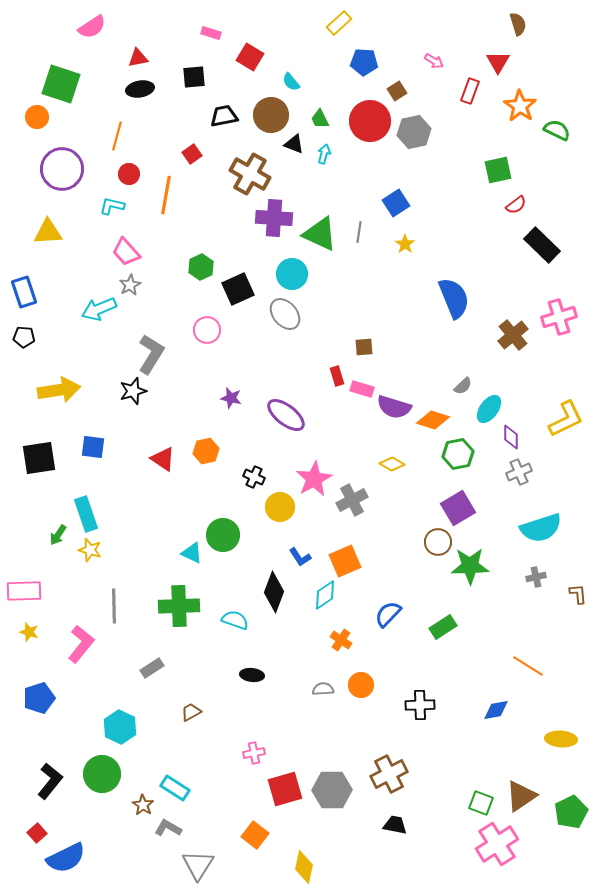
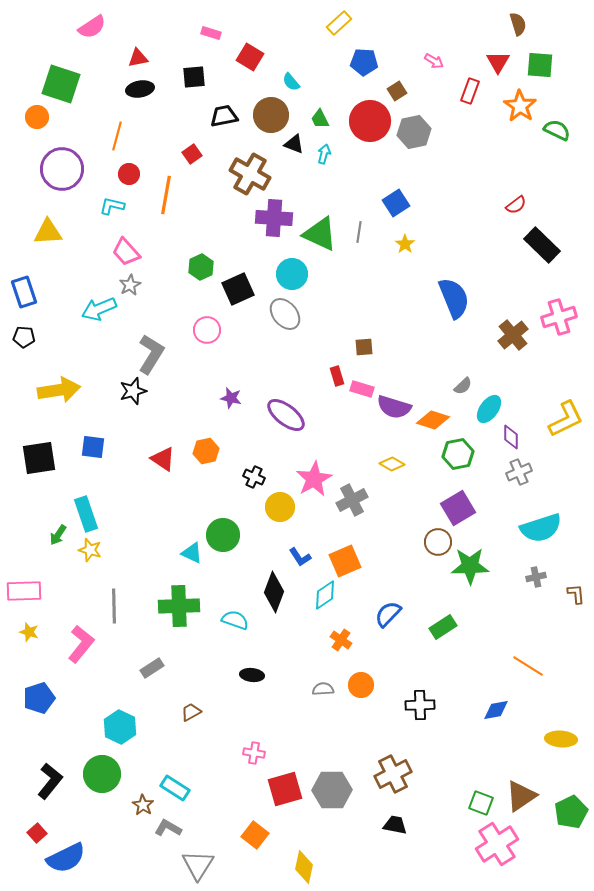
green square at (498, 170): moved 42 px right, 105 px up; rotated 16 degrees clockwise
brown L-shape at (578, 594): moved 2 px left
pink cross at (254, 753): rotated 20 degrees clockwise
brown cross at (389, 774): moved 4 px right
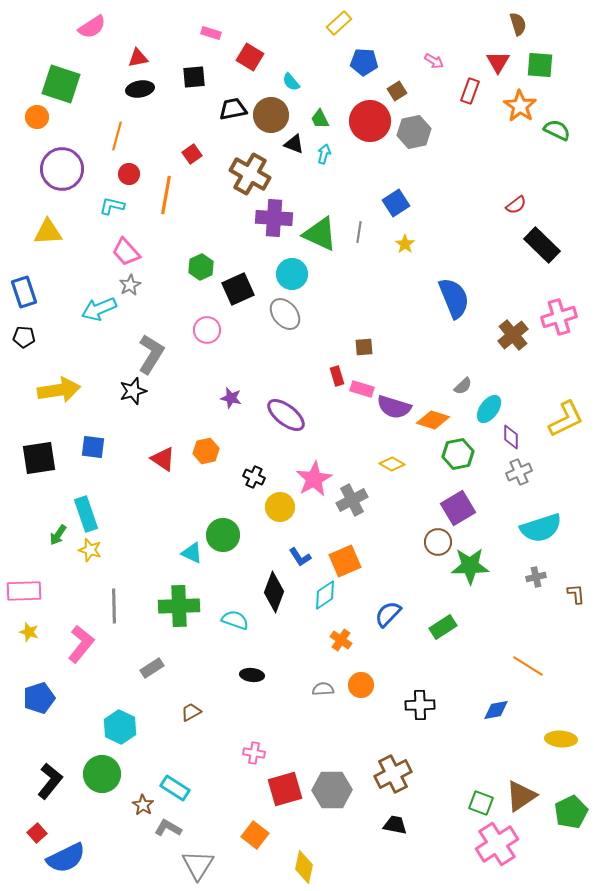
black trapezoid at (224, 116): moved 9 px right, 7 px up
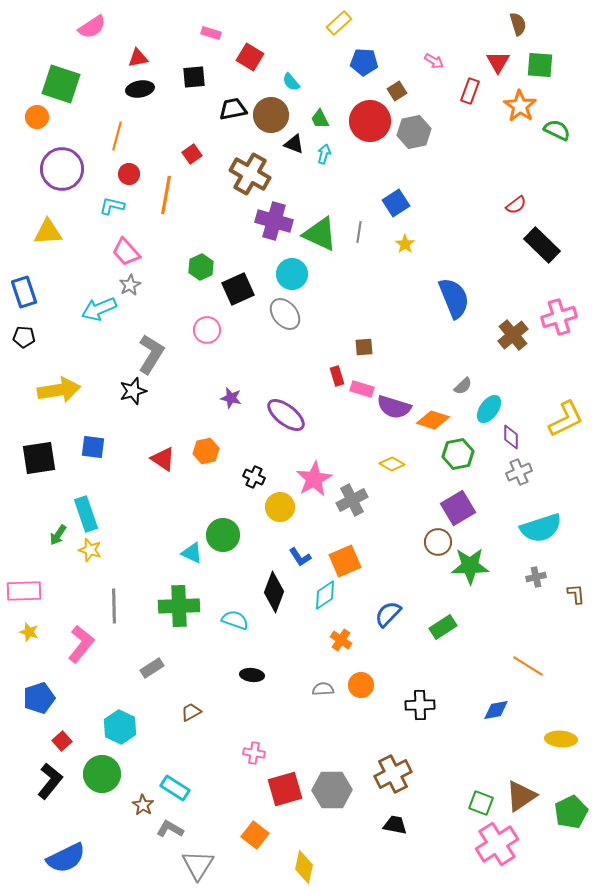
purple cross at (274, 218): moved 3 px down; rotated 12 degrees clockwise
gray L-shape at (168, 828): moved 2 px right, 1 px down
red square at (37, 833): moved 25 px right, 92 px up
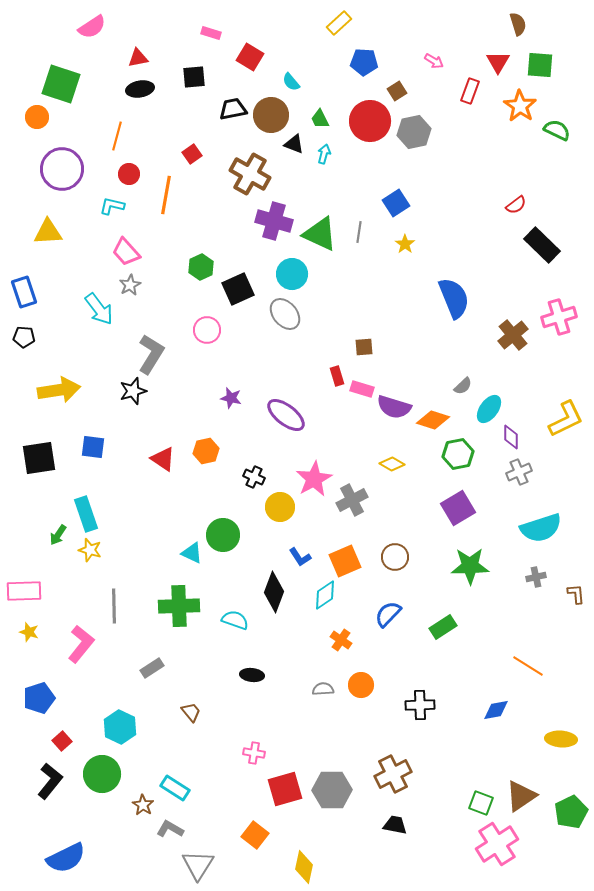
cyan arrow at (99, 309): rotated 104 degrees counterclockwise
brown circle at (438, 542): moved 43 px left, 15 px down
brown trapezoid at (191, 712): rotated 80 degrees clockwise
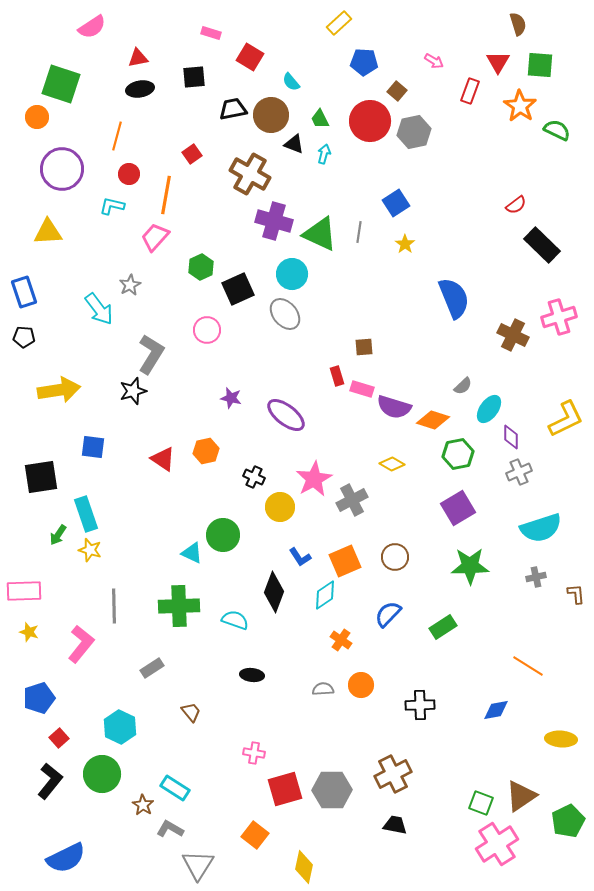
brown square at (397, 91): rotated 18 degrees counterclockwise
pink trapezoid at (126, 252): moved 29 px right, 15 px up; rotated 84 degrees clockwise
brown cross at (513, 335): rotated 24 degrees counterclockwise
black square at (39, 458): moved 2 px right, 19 px down
red square at (62, 741): moved 3 px left, 3 px up
green pentagon at (571, 812): moved 3 px left, 9 px down
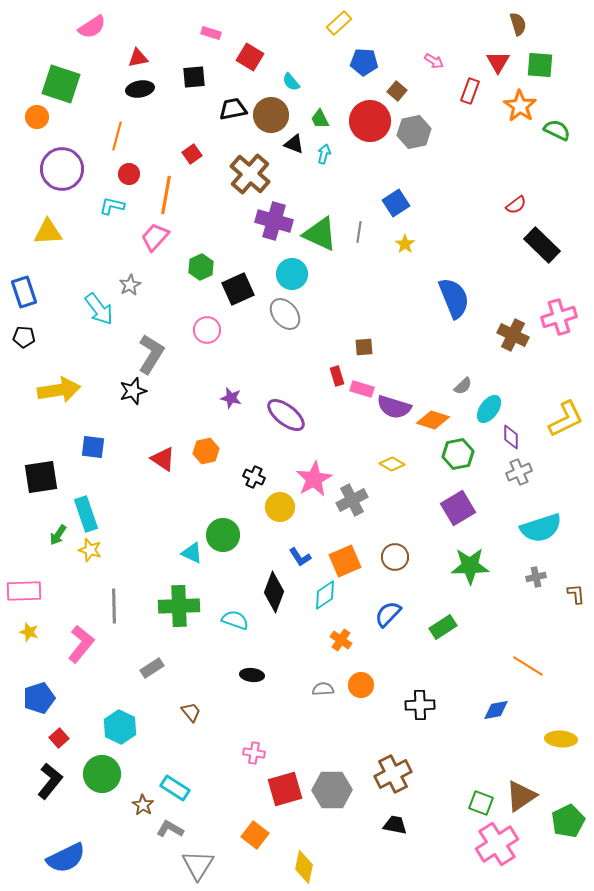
brown cross at (250, 174): rotated 12 degrees clockwise
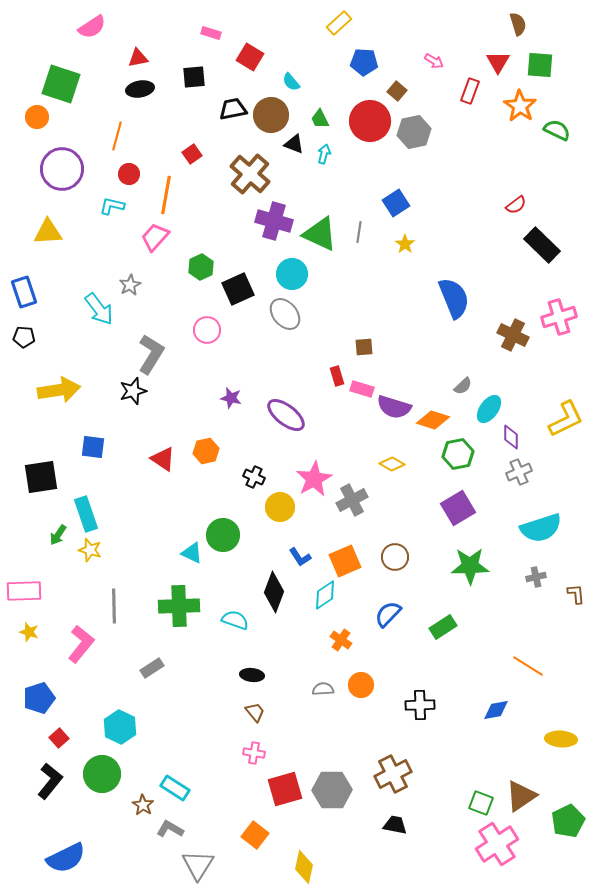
brown trapezoid at (191, 712): moved 64 px right
